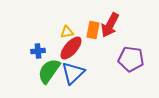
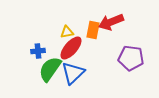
red arrow: moved 1 px right, 3 px up; rotated 40 degrees clockwise
purple pentagon: moved 1 px up
green semicircle: moved 1 px right, 2 px up
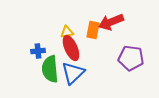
red ellipse: rotated 65 degrees counterclockwise
green semicircle: rotated 40 degrees counterclockwise
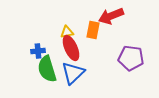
red arrow: moved 6 px up
green semicircle: moved 3 px left; rotated 12 degrees counterclockwise
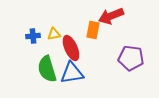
yellow triangle: moved 13 px left, 2 px down
blue cross: moved 5 px left, 15 px up
blue triangle: moved 1 px left; rotated 35 degrees clockwise
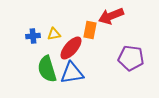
orange rectangle: moved 3 px left
red ellipse: rotated 65 degrees clockwise
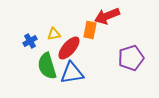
red arrow: moved 4 px left
blue cross: moved 3 px left, 5 px down; rotated 24 degrees counterclockwise
red ellipse: moved 2 px left
purple pentagon: rotated 25 degrees counterclockwise
green semicircle: moved 3 px up
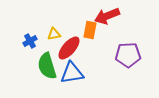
purple pentagon: moved 3 px left, 3 px up; rotated 15 degrees clockwise
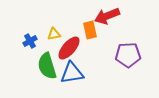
orange rectangle: rotated 24 degrees counterclockwise
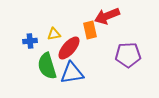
blue cross: rotated 24 degrees clockwise
